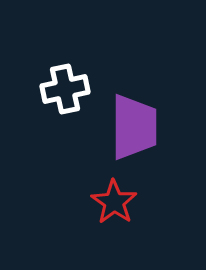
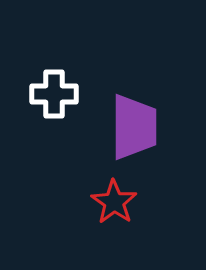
white cross: moved 11 px left, 5 px down; rotated 12 degrees clockwise
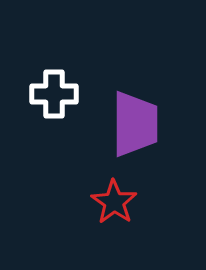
purple trapezoid: moved 1 px right, 3 px up
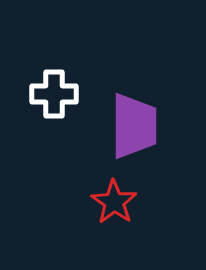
purple trapezoid: moved 1 px left, 2 px down
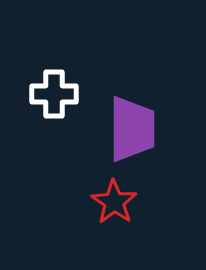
purple trapezoid: moved 2 px left, 3 px down
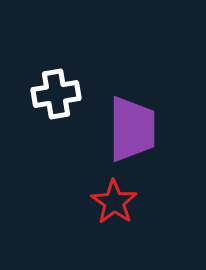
white cross: moved 2 px right; rotated 9 degrees counterclockwise
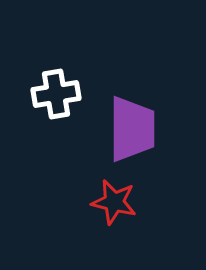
red star: rotated 21 degrees counterclockwise
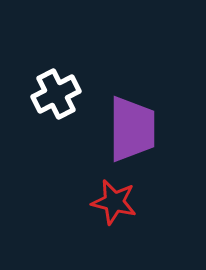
white cross: rotated 18 degrees counterclockwise
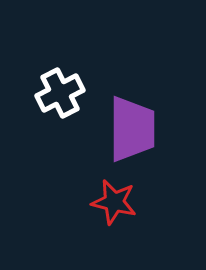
white cross: moved 4 px right, 1 px up
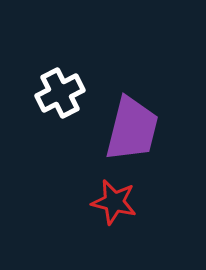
purple trapezoid: rotated 14 degrees clockwise
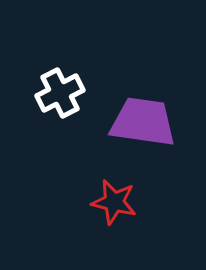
purple trapezoid: moved 11 px right, 7 px up; rotated 96 degrees counterclockwise
